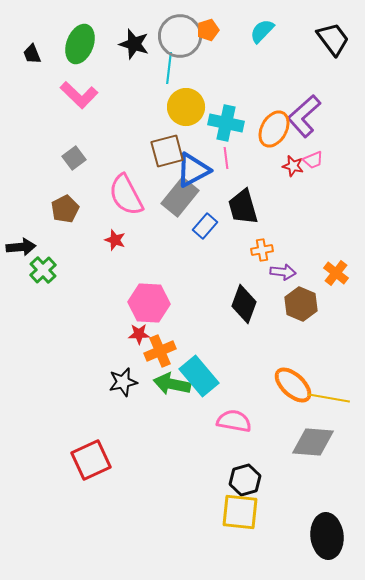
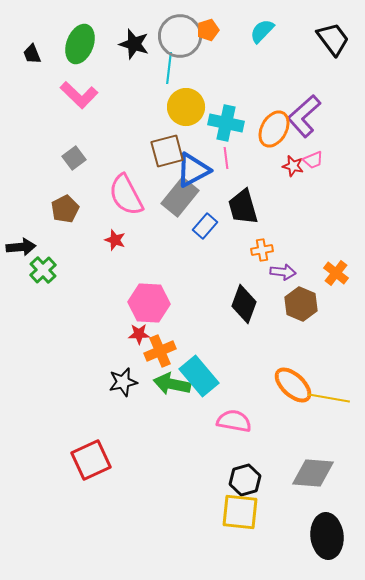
gray diamond at (313, 442): moved 31 px down
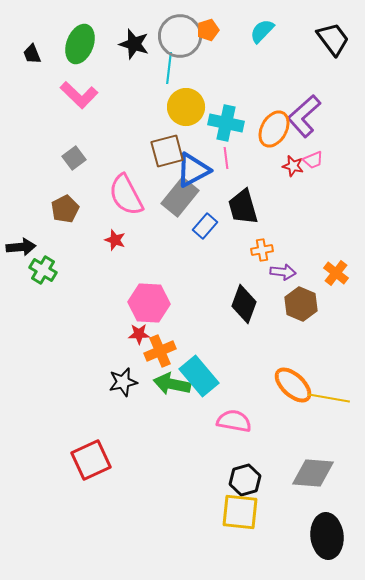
green cross at (43, 270): rotated 16 degrees counterclockwise
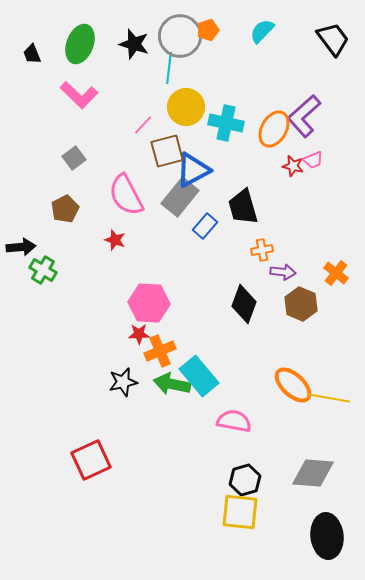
pink line at (226, 158): moved 83 px left, 33 px up; rotated 50 degrees clockwise
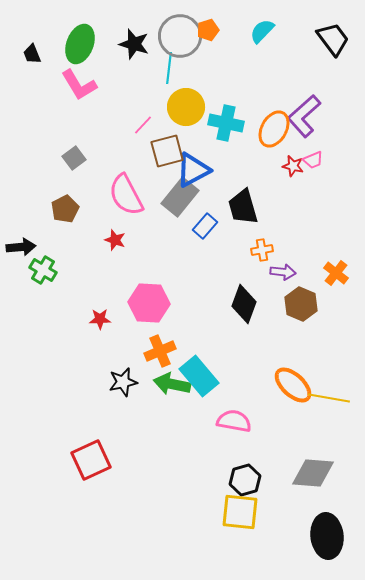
pink L-shape at (79, 95): moved 10 px up; rotated 15 degrees clockwise
red star at (139, 334): moved 39 px left, 15 px up
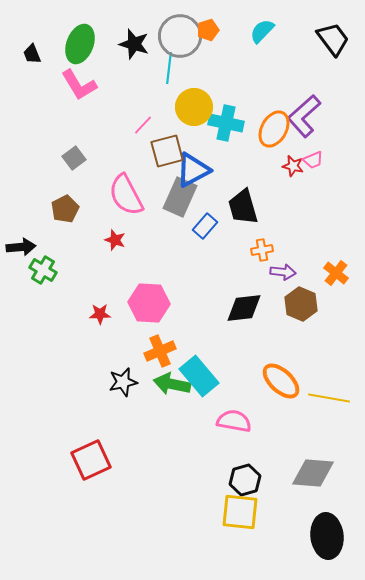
yellow circle at (186, 107): moved 8 px right
gray rectangle at (180, 197): rotated 15 degrees counterclockwise
black diamond at (244, 304): moved 4 px down; rotated 63 degrees clockwise
red star at (100, 319): moved 5 px up
orange ellipse at (293, 385): moved 12 px left, 4 px up
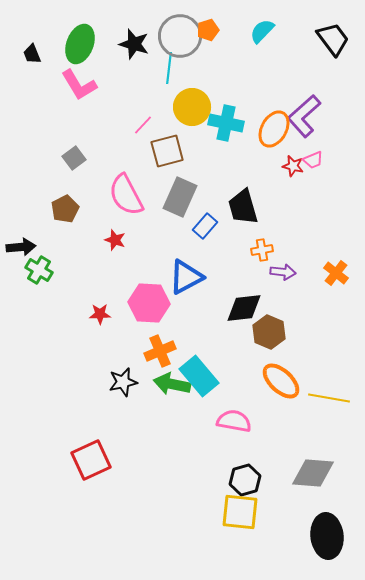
yellow circle at (194, 107): moved 2 px left
blue triangle at (193, 170): moved 7 px left, 107 px down
green cross at (43, 270): moved 4 px left
brown hexagon at (301, 304): moved 32 px left, 28 px down
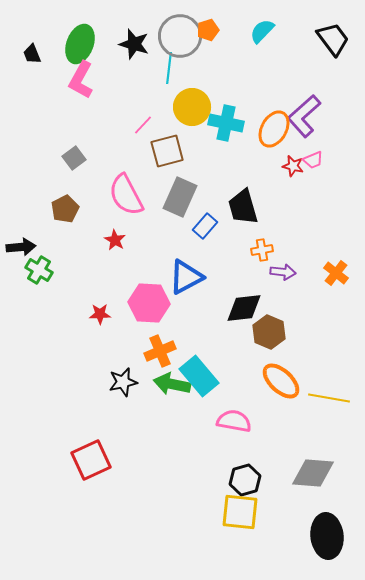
pink L-shape at (79, 85): moved 2 px right, 5 px up; rotated 60 degrees clockwise
red star at (115, 240): rotated 10 degrees clockwise
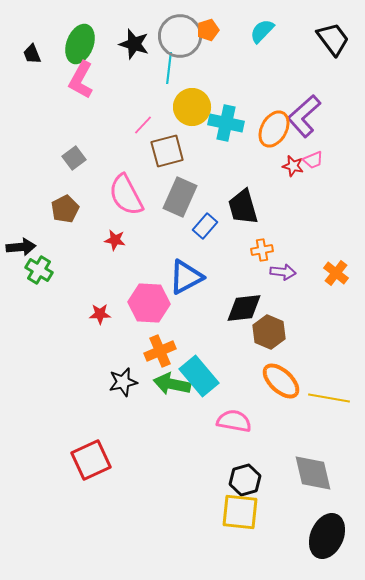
red star at (115, 240): rotated 20 degrees counterclockwise
gray diamond at (313, 473): rotated 72 degrees clockwise
black ellipse at (327, 536): rotated 30 degrees clockwise
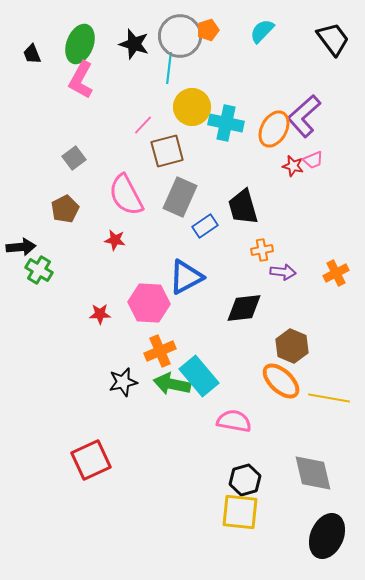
blue rectangle at (205, 226): rotated 15 degrees clockwise
orange cross at (336, 273): rotated 25 degrees clockwise
brown hexagon at (269, 332): moved 23 px right, 14 px down
